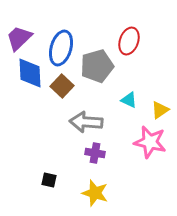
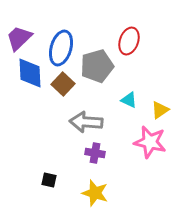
brown square: moved 1 px right, 2 px up
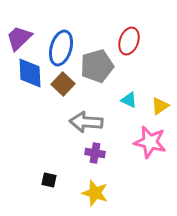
yellow triangle: moved 4 px up
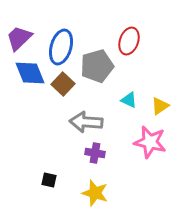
blue ellipse: moved 1 px up
blue diamond: rotated 20 degrees counterclockwise
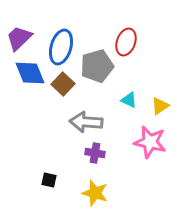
red ellipse: moved 3 px left, 1 px down
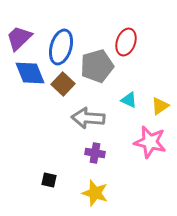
gray arrow: moved 2 px right, 4 px up
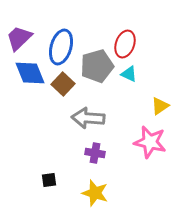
red ellipse: moved 1 px left, 2 px down
cyan triangle: moved 26 px up
black square: rotated 21 degrees counterclockwise
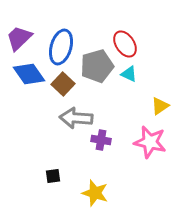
red ellipse: rotated 52 degrees counterclockwise
blue diamond: moved 1 px left, 1 px down; rotated 12 degrees counterclockwise
gray arrow: moved 12 px left
purple cross: moved 6 px right, 13 px up
black square: moved 4 px right, 4 px up
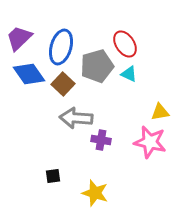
yellow triangle: moved 6 px down; rotated 24 degrees clockwise
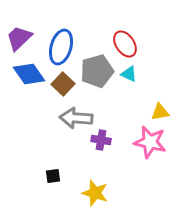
gray pentagon: moved 5 px down
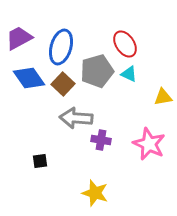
purple trapezoid: rotated 16 degrees clockwise
blue diamond: moved 4 px down
yellow triangle: moved 3 px right, 15 px up
pink star: moved 1 px left, 2 px down; rotated 12 degrees clockwise
black square: moved 13 px left, 15 px up
